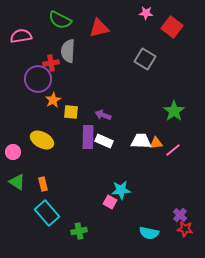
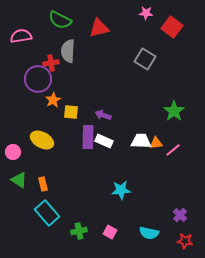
green triangle: moved 2 px right, 2 px up
pink square: moved 30 px down
red star: moved 12 px down
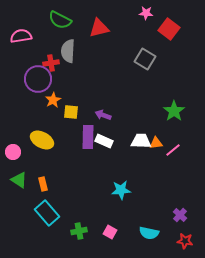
red square: moved 3 px left, 2 px down
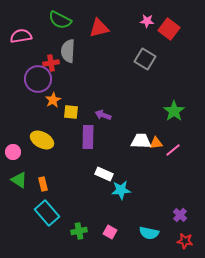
pink star: moved 1 px right, 8 px down
white rectangle: moved 33 px down
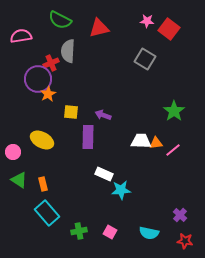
red cross: rotated 14 degrees counterclockwise
orange star: moved 5 px left, 6 px up
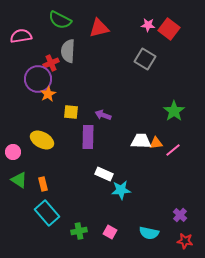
pink star: moved 1 px right, 4 px down
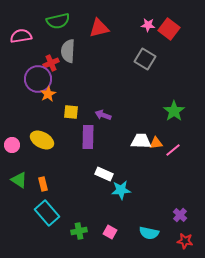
green semicircle: moved 2 px left, 1 px down; rotated 40 degrees counterclockwise
pink circle: moved 1 px left, 7 px up
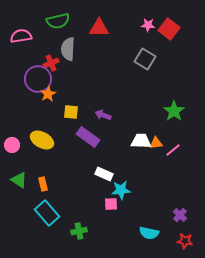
red triangle: rotated 15 degrees clockwise
gray semicircle: moved 2 px up
purple rectangle: rotated 55 degrees counterclockwise
pink square: moved 1 px right, 28 px up; rotated 32 degrees counterclockwise
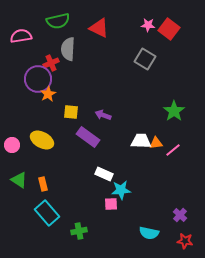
red triangle: rotated 25 degrees clockwise
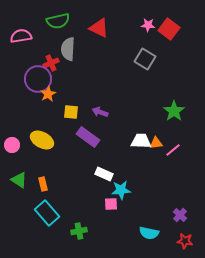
purple arrow: moved 3 px left, 3 px up
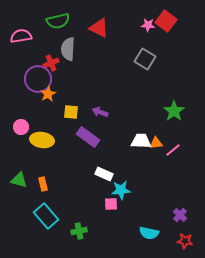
red square: moved 3 px left, 8 px up
yellow ellipse: rotated 20 degrees counterclockwise
pink circle: moved 9 px right, 18 px up
green triangle: rotated 18 degrees counterclockwise
cyan rectangle: moved 1 px left, 3 px down
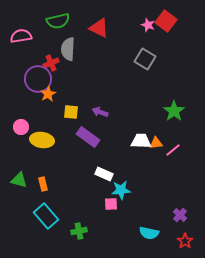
pink star: rotated 16 degrees clockwise
red star: rotated 28 degrees clockwise
